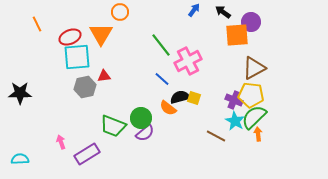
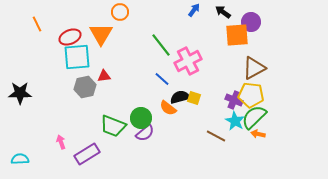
orange arrow: rotated 72 degrees counterclockwise
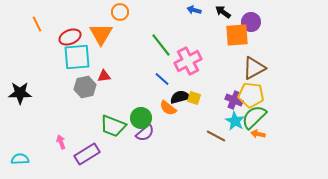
blue arrow: rotated 112 degrees counterclockwise
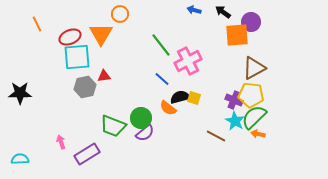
orange circle: moved 2 px down
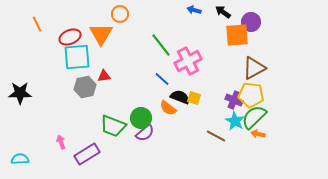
black semicircle: rotated 36 degrees clockwise
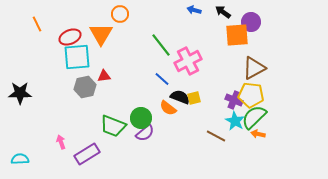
yellow square: rotated 32 degrees counterclockwise
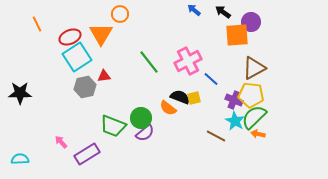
blue arrow: rotated 24 degrees clockwise
green line: moved 12 px left, 17 px down
cyan square: rotated 28 degrees counterclockwise
blue line: moved 49 px right
pink arrow: rotated 24 degrees counterclockwise
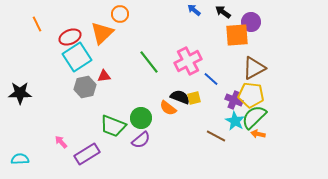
orange triangle: moved 1 px right, 1 px up; rotated 15 degrees clockwise
purple semicircle: moved 4 px left, 7 px down
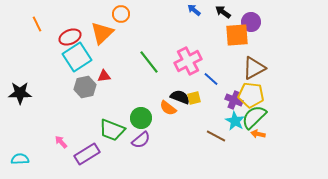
orange circle: moved 1 px right
green trapezoid: moved 1 px left, 4 px down
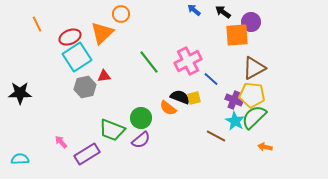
yellow pentagon: moved 1 px right
orange arrow: moved 7 px right, 13 px down
